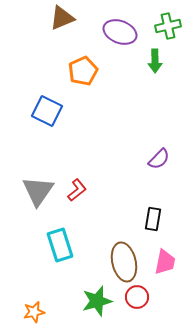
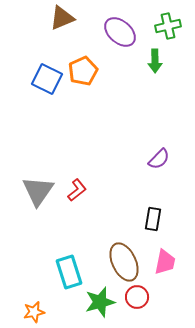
purple ellipse: rotated 20 degrees clockwise
blue square: moved 32 px up
cyan rectangle: moved 9 px right, 27 px down
brown ellipse: rotated 12 degrees counterclockwise
green star: moved 3 px right, 1 px down
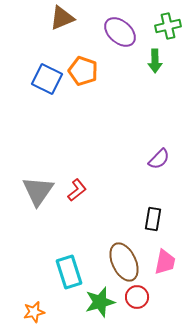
orange pentagon: rotated 28 degrees counterclockwise
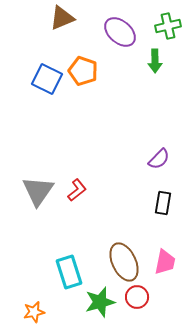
black rectangle: moved 10 px right, 16 px up
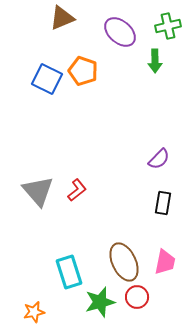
gray triangle: rotated 16 degrees counterclockwise
